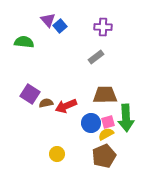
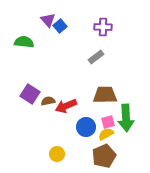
brown semicircle: moved 2 px right, 2 px up
blue circle: moved 5 px left, 4 px down
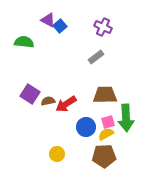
purple triangle: rotated 21 degrees counterclockwise
purple cross: rotated 24 degrees clockwise
red arrow: moved 2 px up; rotated 10 degrees counterclockwise
brown pentagon: rotated 20 degrees clockwise
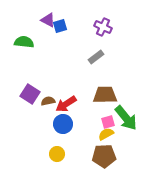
blue square: rotated 24 degrees clockwise
green arrow: rotated 36 degrees counterclockwise
blue circle: moved 23 px left, 3 px up
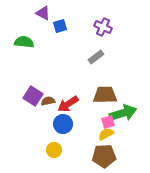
purple triangle: moved 5 px left, 7 px up
purple square: moved 3 px right, 2 px down
red arrow: moved 2 px right
green arrow: moved 3 px left, 5 px up; rotated 68 degrees counterclockwise
yellow circle: moved 3 px left, 4 px up
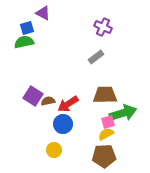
blue square: moved 33 px left, 2 px down
green semicircle: rotated 18 degrees counterclockwise
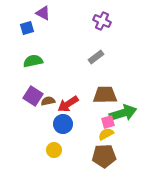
purple cross: moved 1 px left, 6 px up
green semicircle: moved 9 px right, 19 px down
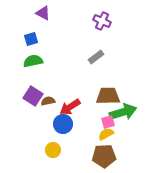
blue square: moved 4 px right, 11 px down
brown trapezoid: moved 3 px right, 1 px down
red arrow: moved 2 px right, 3 px down
green arrow: moved 1 px up
yellow circle: moved 1 px left
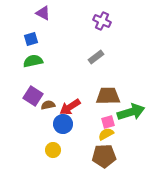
brown semicircle: moved 4 px down
green arrow: moved 8 px right
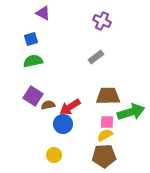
pink square: moved 1 px left; rotated 16 degrees clockwise
yellow semicircle: moved 1 px left, 1 px down
yellow circle: moved 1 px right, 5 px down
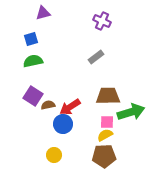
purple triangle: rotated 42 degrees counterclockwise
